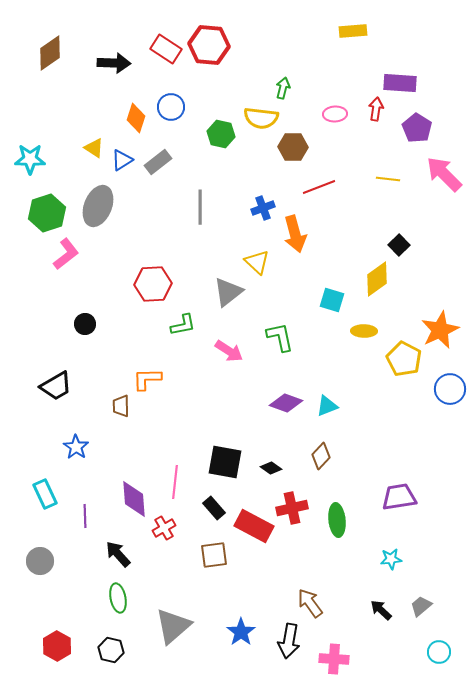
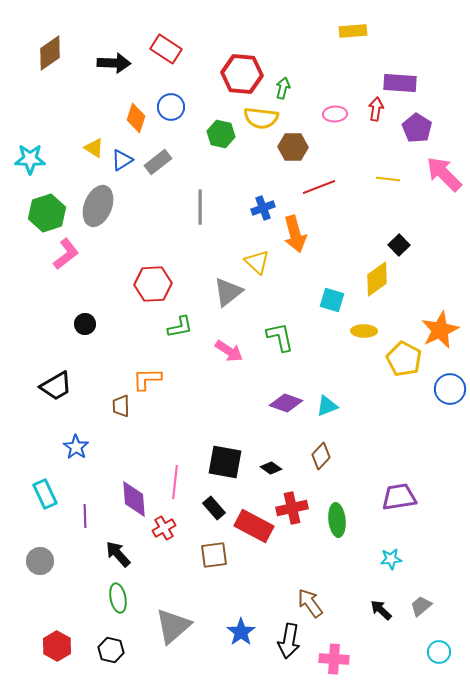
red hexagon at (209, 45): moved 33 px right, 29 px down
green L-shape at (183, 325): moved 3 px left, 2 px down
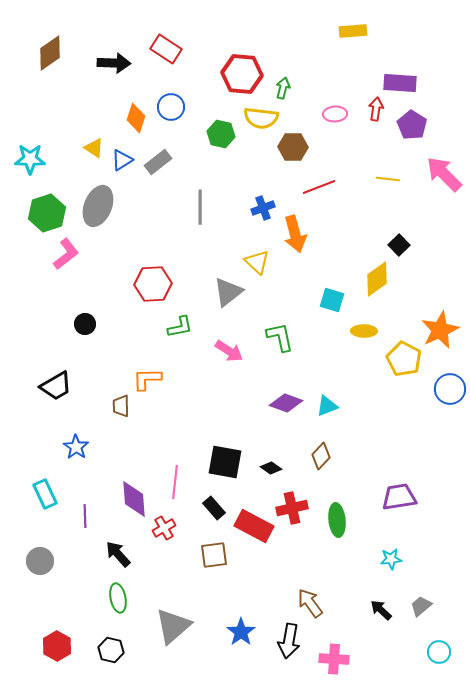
purple pentagon at (417, 128): moved 5 px left, 3 px up
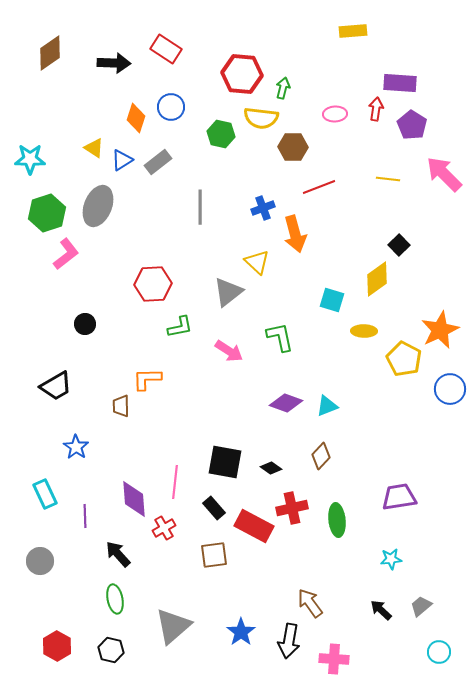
green ellipse at (118, 598): moved 3 px left, 1 px down
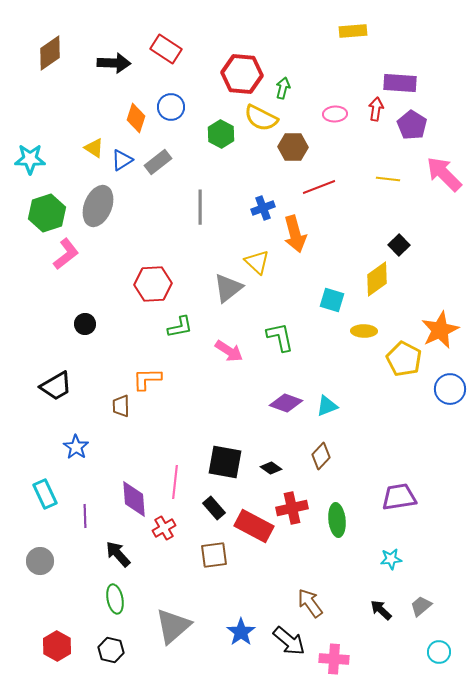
yellow semicircle at (261, 118): rotated 20 degrees clockwise
green hexagon at (221, 134): rotated 16 degrees clockwise
gray triangle at (228, 292): moved 4 px up
black arrow at (289, 641): rotated 60 degrees counterclockwise
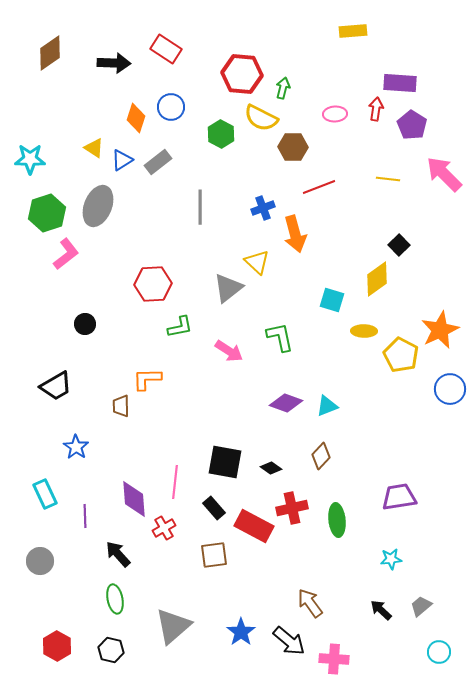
yellow pentagon at (404, 359): moved 3 px left, 4 px up
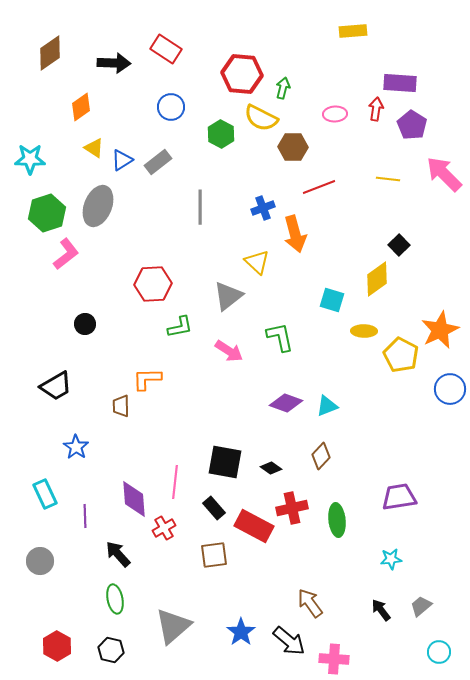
orange diamond at (136, 118): moved 55 px left, 11 px up; rotated 36 degrees clockwise
gray triangle at (228, 288): moved 8 px down
black arrow at (381, 610): rotated 10 degrees clockwise
